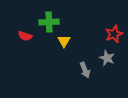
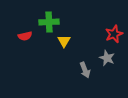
red semicircle: rotated 32 degrees counterclockwise
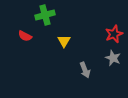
green cross: moved 4 px left, 7 px up; rotated 12 degrees counterclockwise
red semicircle: rotated 40 degrees clockwise
gray star: moved 6 px right
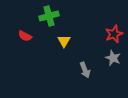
green cross: moved 4 px right, 1 px down
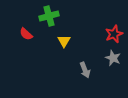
red semicircle: moved 1 px right, 2 px up; rotated 16 degrees clockwise
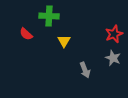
green cross: rotated 18 degrees clockwise
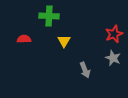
red semicircle: moved 2 px left, 5 px down; rotated 136 degrees clockwise
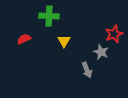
red semicircle: rotated 24 degrees counterclockwise
gray star: moved 12 px left, 6 px up
gray arrow: moved 2 px right
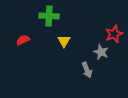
red semicircle: moved 1 px left, 1 px down
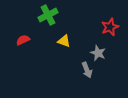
green cross: moved 1 px left, 1 px up; rotated 30 degrees counterclockwise
red star: moved 4 px left, 7 px up
yellow triangle: rotated 40 degrees counterclockwise
gray star: moved 3 px left, 1 px down
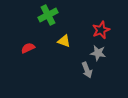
red star: moved 9 px left, 3 px down
red semicircle: moved 5 px right, 8 px down
gray star: rotated 14 degrees counterclockwise
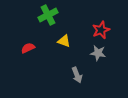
gray arrow: moved 10 px left, 5 px down
